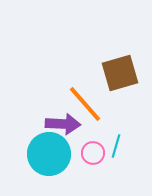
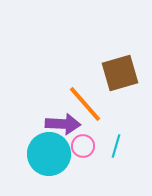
pink circle: moved 10 px left, 7 px up
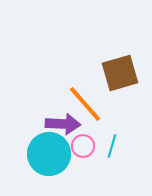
cyan line: moved 4 px left
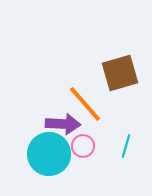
cyan line: moved 14 px right
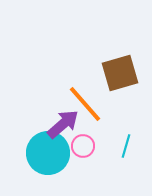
purple arrow: rotated 44 degrees counterclockwise
cyan circle: moved 1 px left, 1 px up
